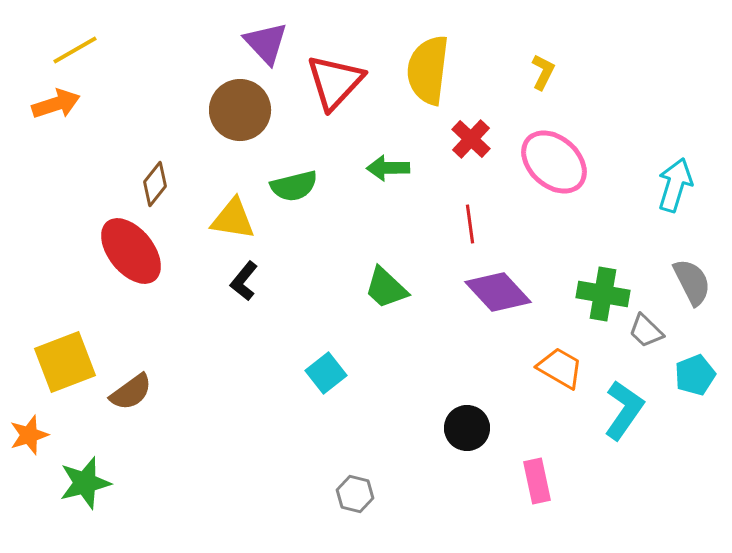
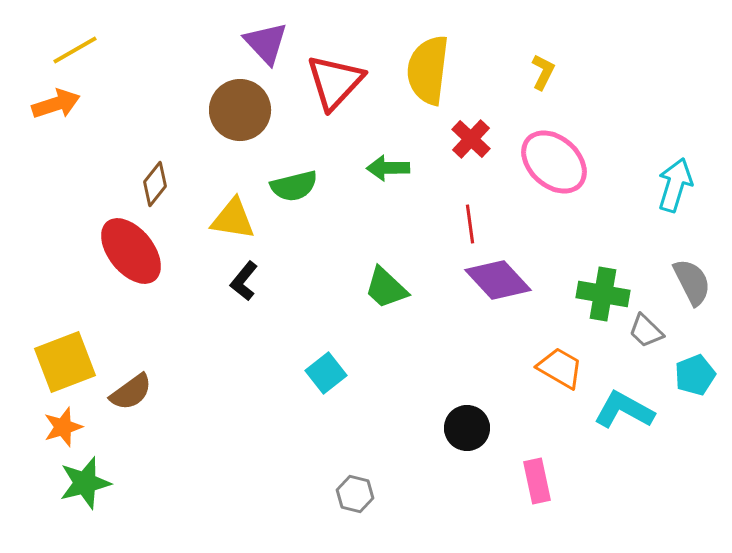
purple diamond: moved 12 px up
cyan L-shape: rotated 96 degrees counterclockwise
orange star: moved 34 px right, 8 px up
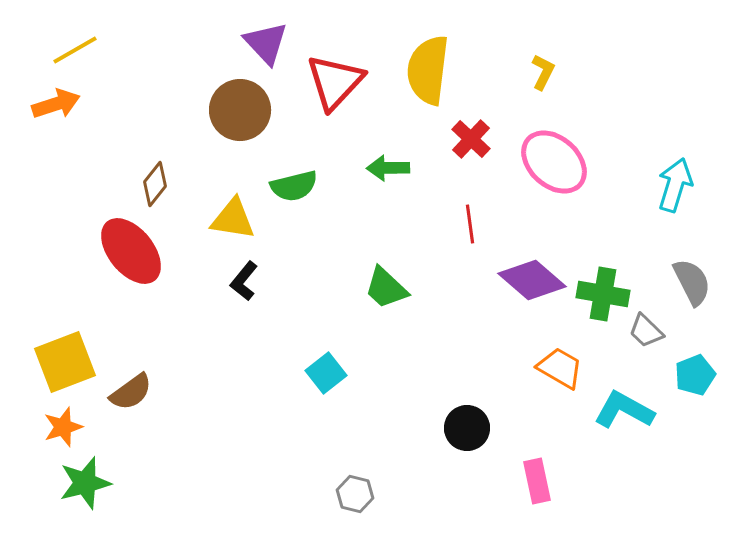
purple diamond: moved 34 px right; rotated 6 degrees counterclockwise
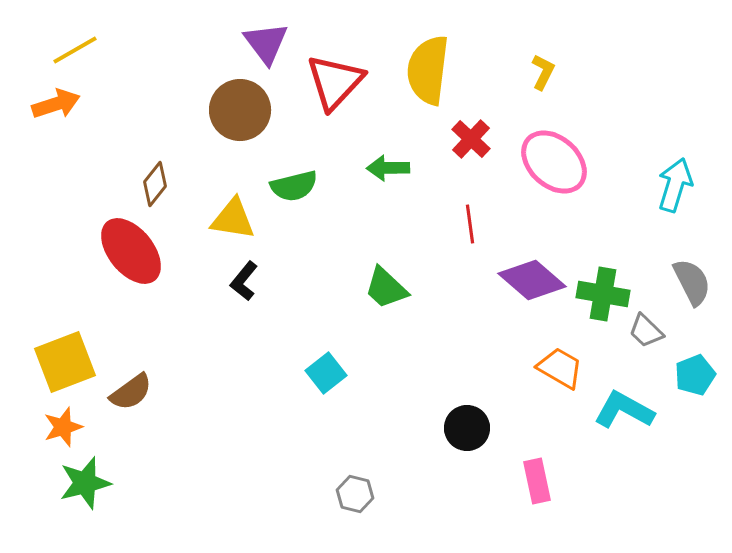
purple triangle: rotated 6 degrees clockwise
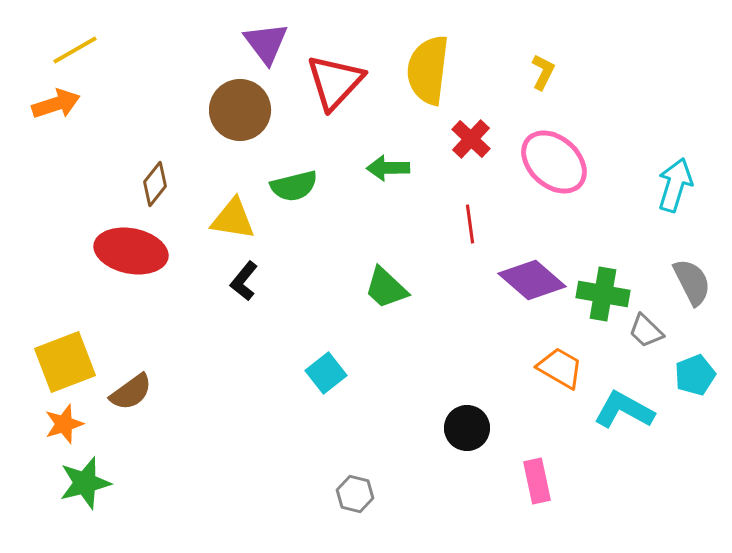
red ellipse: rotated 40 degrees counterclockwise
orange star: moved 1 px right, 3 px up
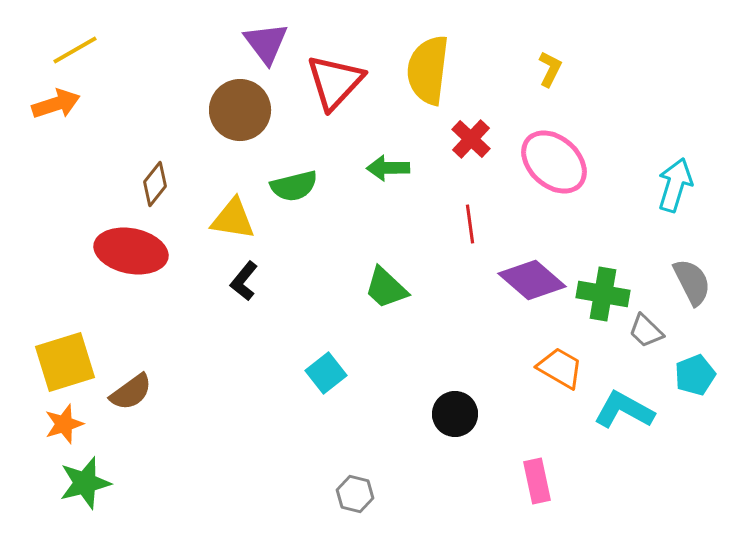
yellow L-shape: moved 7 px right, 3 px up
yellow square: rotated 4 degrees clockwise
black circle: moved 12 px left, 14 px up
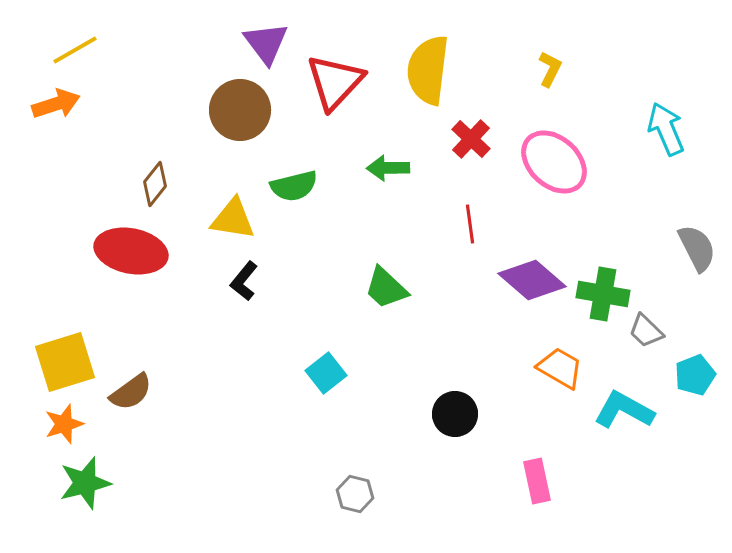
cyan arrow: moved 9 px left, 56 px up; rotated 40 degrees counterclockwise
gray semicircle: moved 5 px right, 34 px up
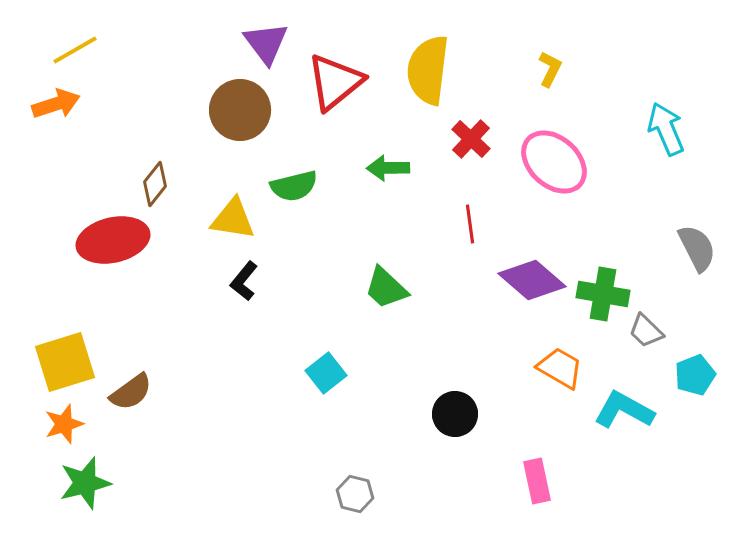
red triangle: rotated 8 degrees clockwise
red ellipse: moved 18 px left, 11 px up; rotated 24 degrees counterclockwise
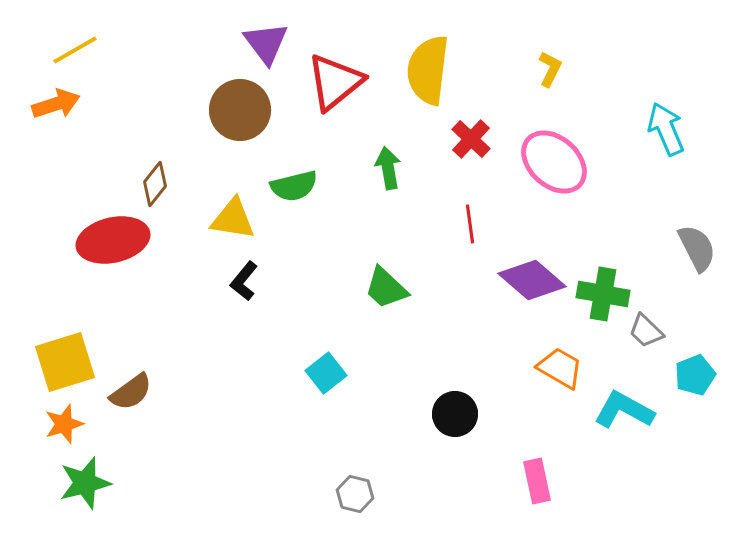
green arrow: rotated 81 degrees clockwise
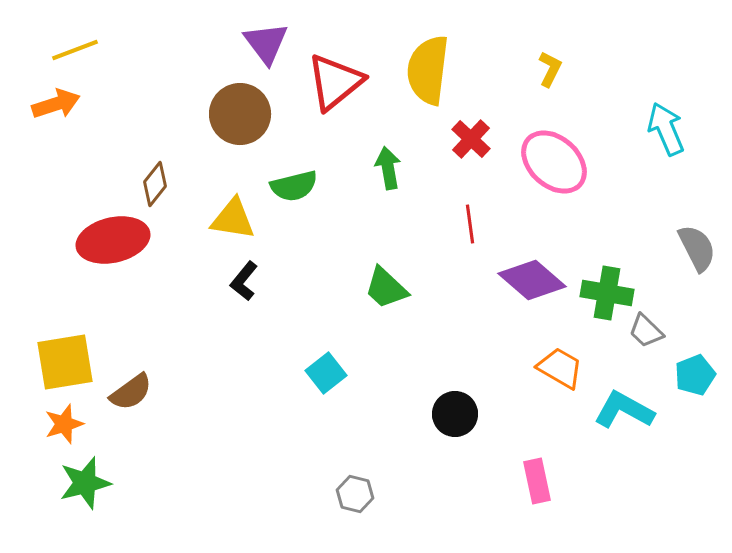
yellow line: rotated 9 degrees clockwise
brown circle: moved 4 px down
green cross: moved 4 px right, 1 px up
yellow square: rotated 8 degrees clockwise
